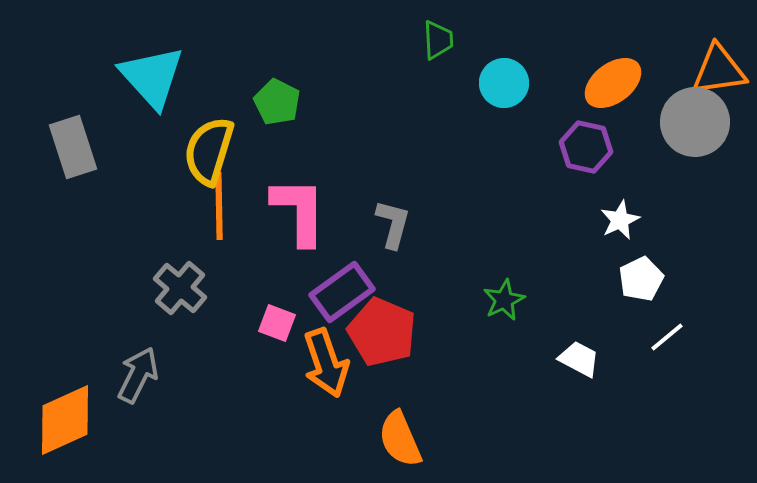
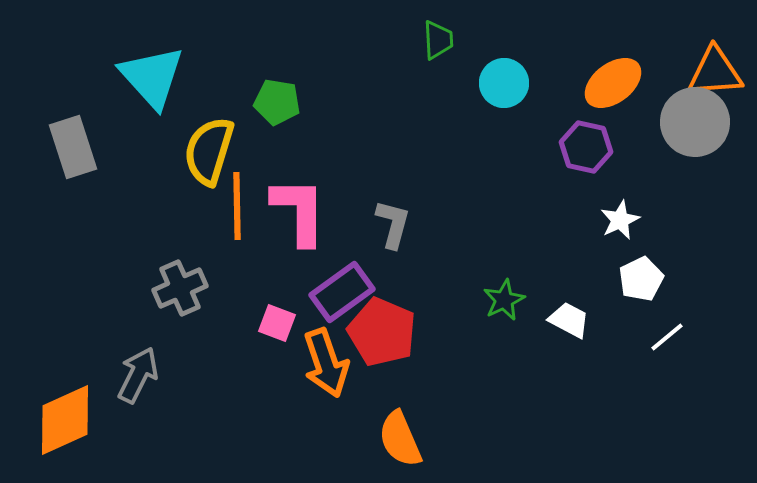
orange triangle: moved 4 px left, 2 px down; rotated 4 degrees clockwise
green pentagon: rotated 18 degrees counterclockwise
orange line: moved 18 px right
gray cross: rotated 26 degrees clockwise
white trapezoid: moved 10 px left, 39 px up
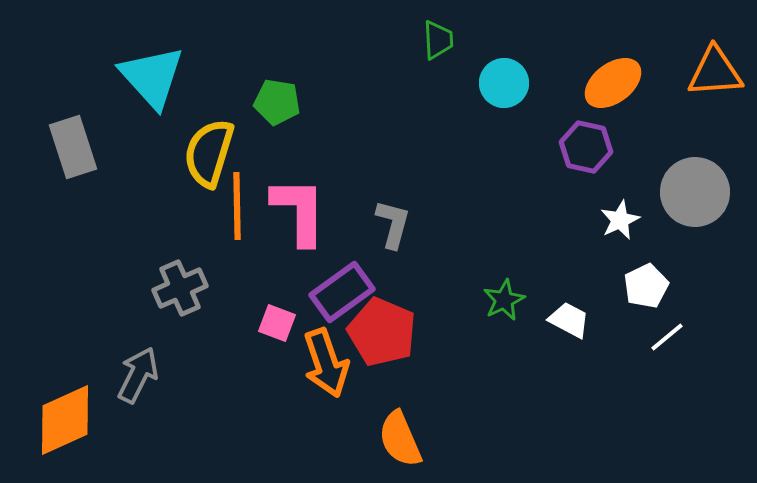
gray circle: moved 70 px down
yellow semicircle: moved 2 px down
white pentagon: moved 5 px right, 7 px down
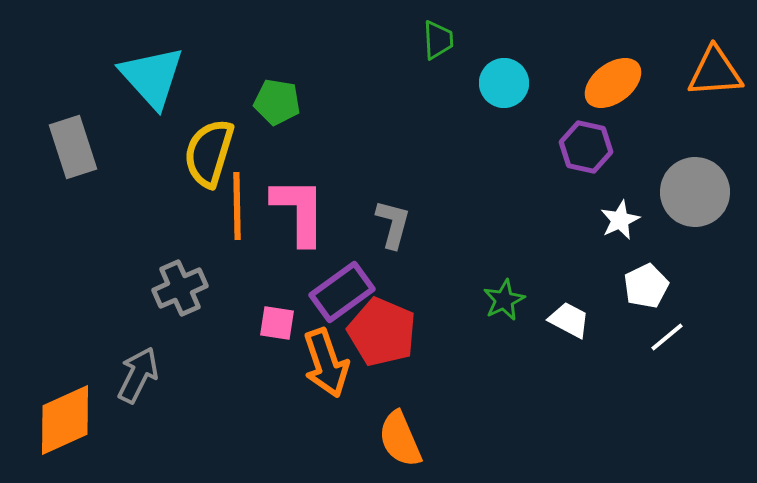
pink square: rotated 12 degrees counterclockwise
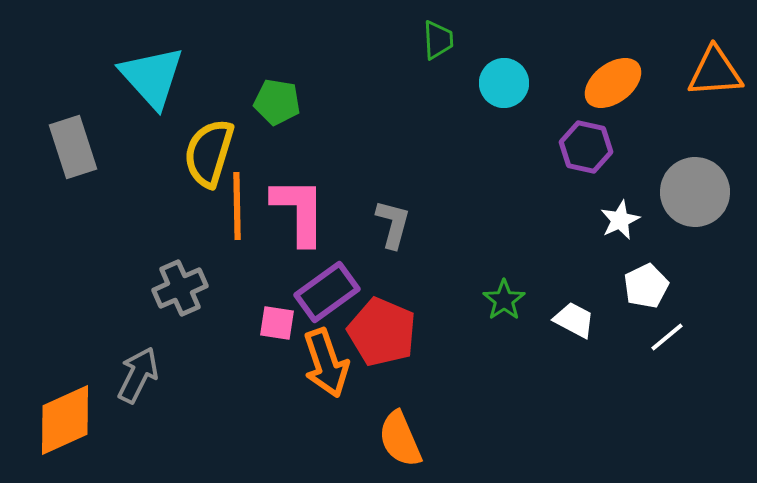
purple rectangle: moved 15 px left
green star: rotated 9 degrees counterclockwise
white trapezoid: moved 5 px right
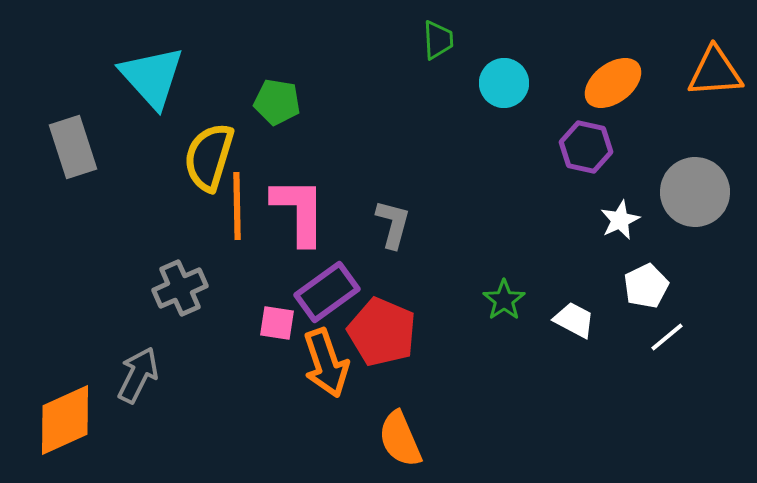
yellow semicircle: moved 4 px down
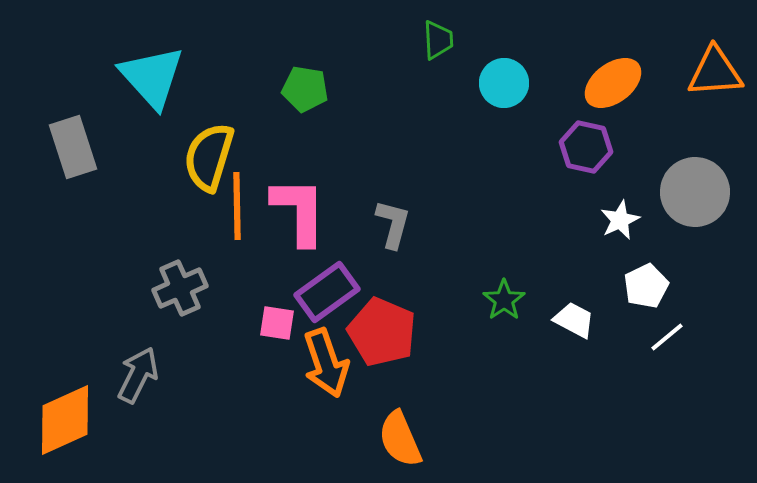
green pentagon: moved 28 px right, 13 px up
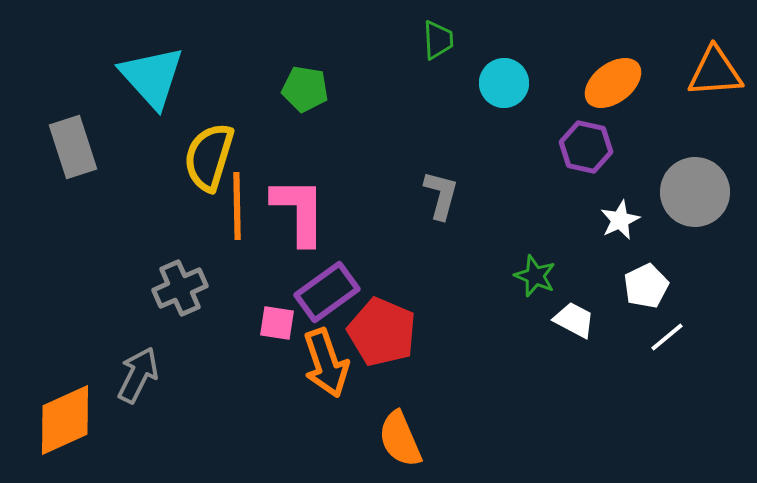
gray L-shape: moved 48 px right, 29 px up
green star: moved 31 px right, 24 px up; rotated 15 degrees counterclockwise
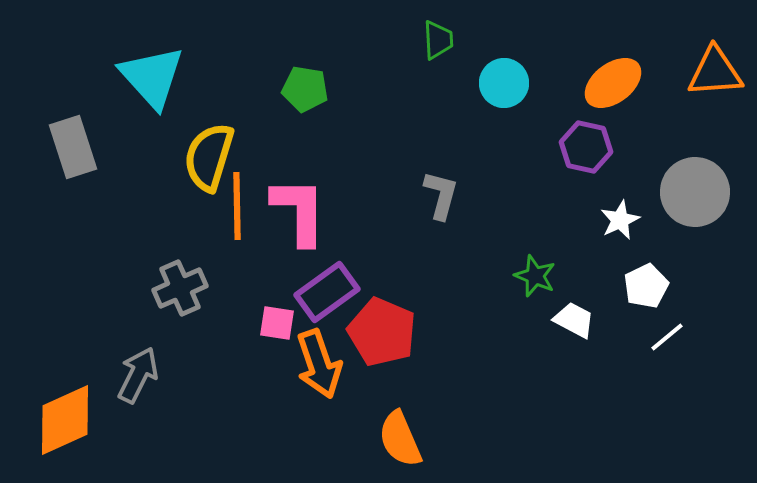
orange arrow: moved 7 px left, 1 px down
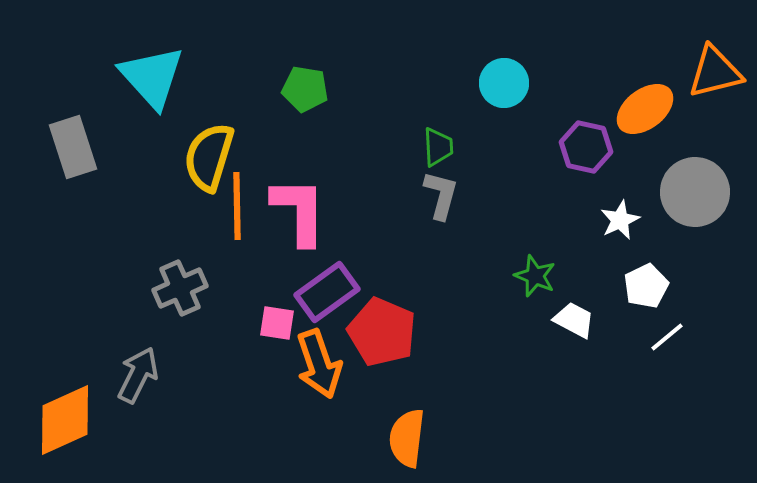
green trapezoid: moved 107 px down
orange triangle: rotated 10 degrees counterclockwise
orange ellipse: moved 32 px right, 26 px down
orange semicircle: moved 7 px right, 1 px up; rotated 30 degrees clockwise
